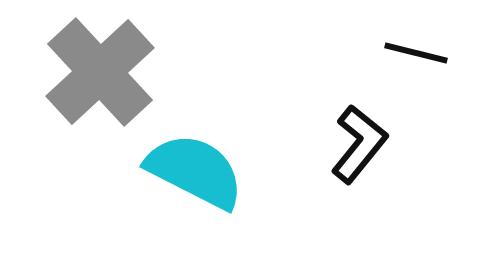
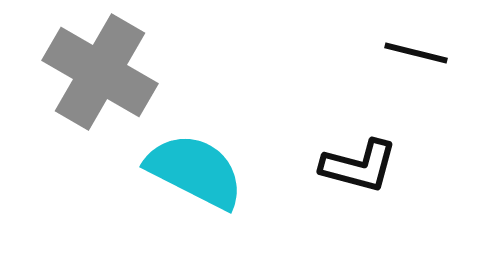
gray cross: rotated 17 degrees counterclockwise
black L-shape: moved 22 px down; rotated 66 degrees clockwise
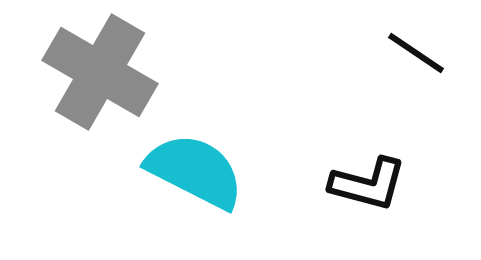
black line: rotated 20 degrees clockwise
black L-shape: moved 9 px right, 18 px down
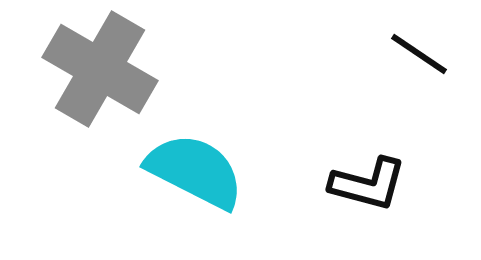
black line: moved 3 px right, 1 px down
gray cross: moved 3 px up
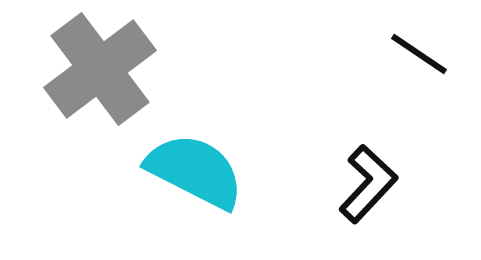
gray cross: rotated 23 degrees clockwise
black L-shape: rotated 62 degrees counterclockwise
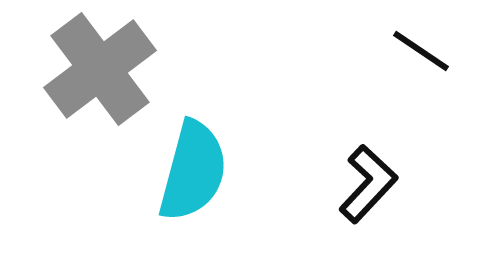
black line: moved 2 px right, 3 px up
cyan semicircle: moved 2 px left; rotated 78 degrees clockwise
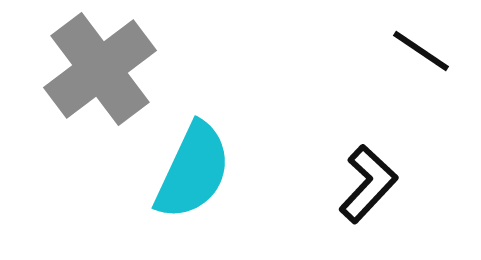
cyan semicircle: rotated 10 degrees clockwise
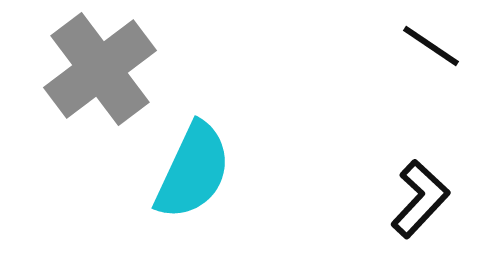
black line: moved 10 px right, 5 px up
black L-shape: moved 52 px right, 15 px down
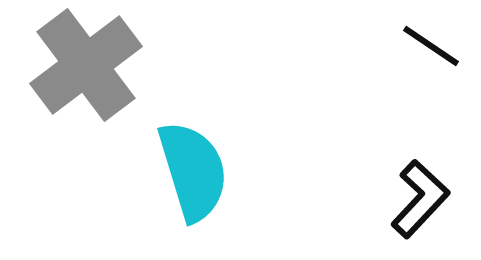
gray cross: moved 14 px left, 4 px up
cyan semicircle: rotated 42 degrees counterclockwise
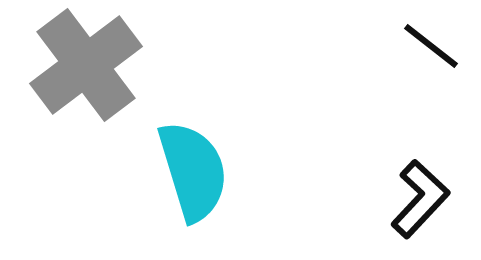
black line: rotated 4 degrees clockwise
